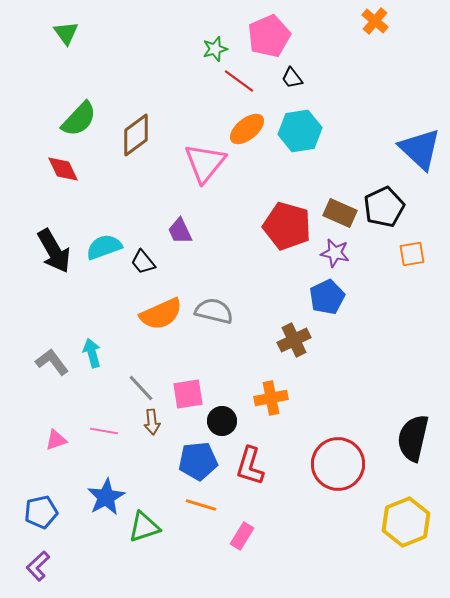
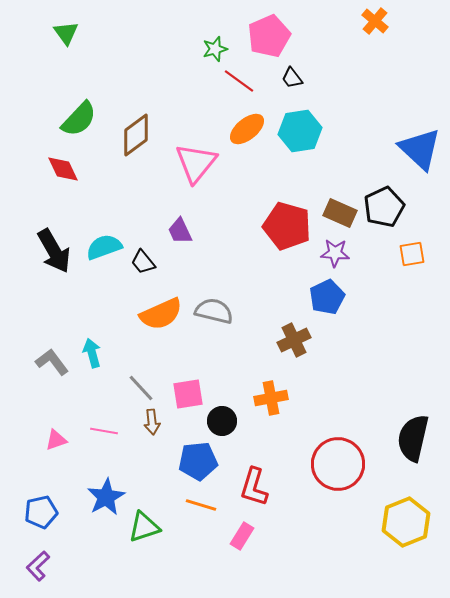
pink triangle at (205, 163): moved 9 px left
purple star at (335, 253): rotated 8 degrees counterclockwise
red L-shape at (250, 466): moved 4 px right, 21 px down
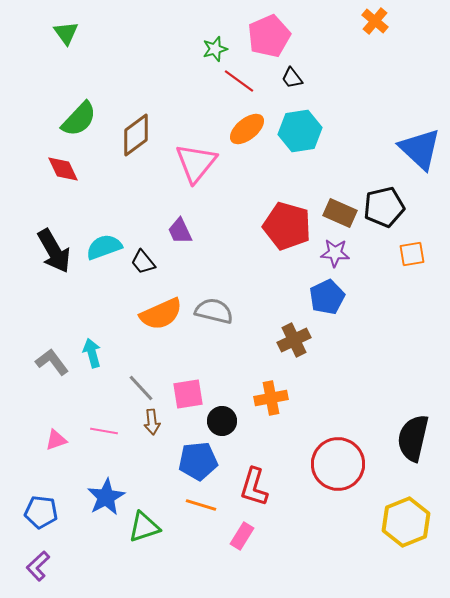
black pentagon at (384, 207): rotated 12 degrees clockwise
blue pentagon at (41, 512): rotated 20 degrees clockwise
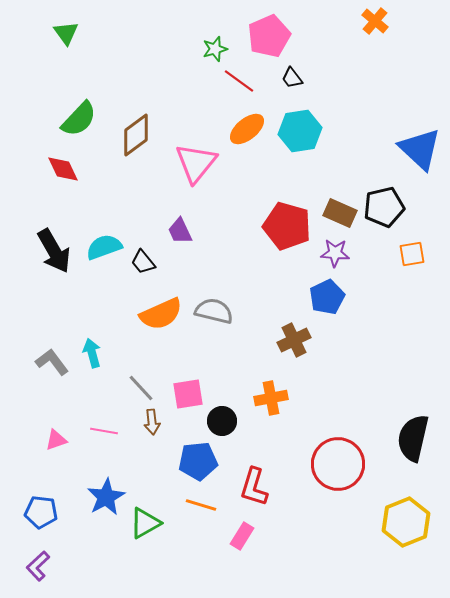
green triangle at (144, 527): moved 1 px right, 4 px up; rotated 12 degrees counterclockwise
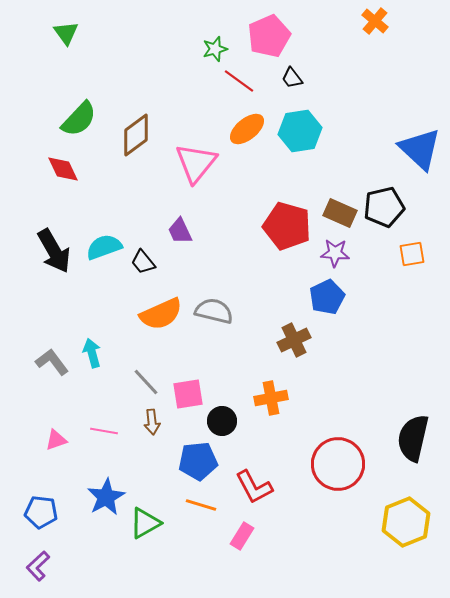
gray line at (141, 388): moved 5 px right, 6 px up
red L-shape at (254, 487): rotated 45 degrees counterclockwise
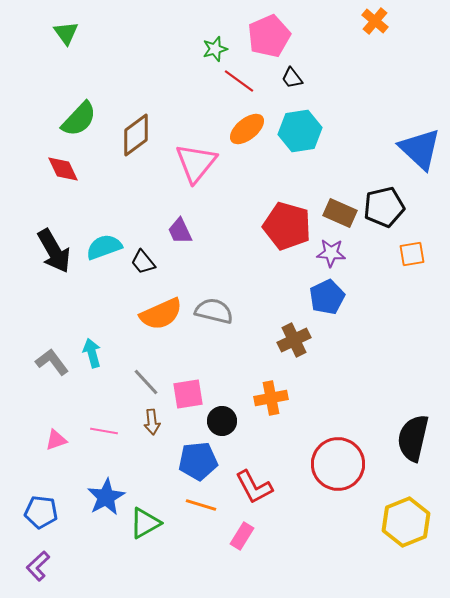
purple star at (335, 253): moved 4 px left
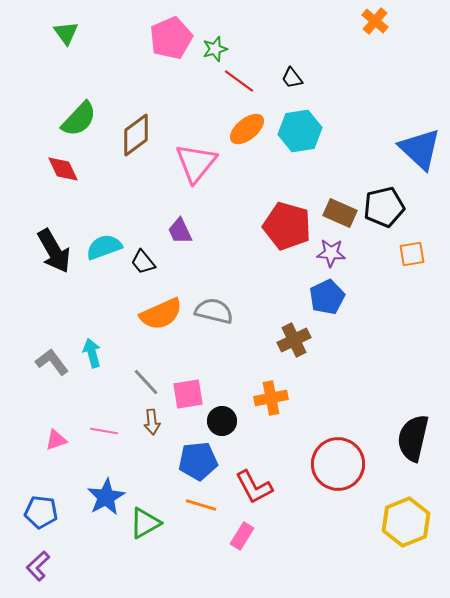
pink pentagon at (269, 36): moved 98 px left, 2 px down
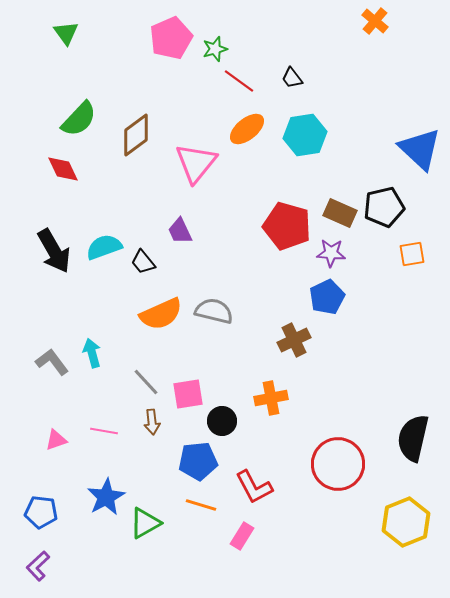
cyan hexagon at (300, 131): moved 5 px right, 4 px down
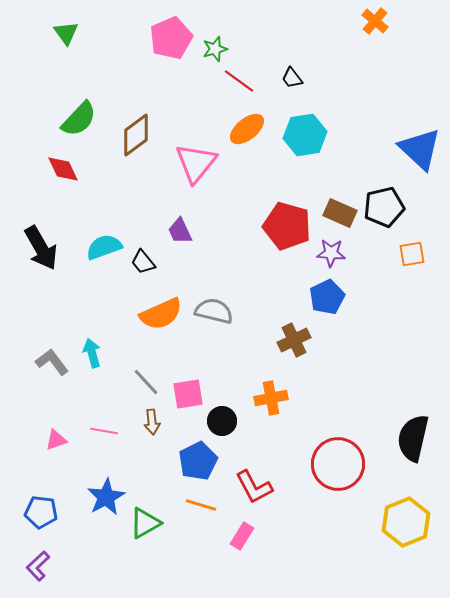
black arrow at (54, 251): moved 13 px left, 3 px up
blue pentagon at (198, 461): rotated 21 degrees counterclockwise
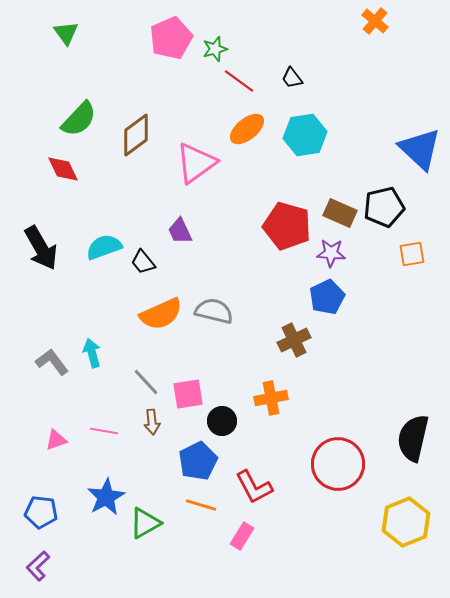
pink triangle at (196, 163): rotated 15 degrees clockwise
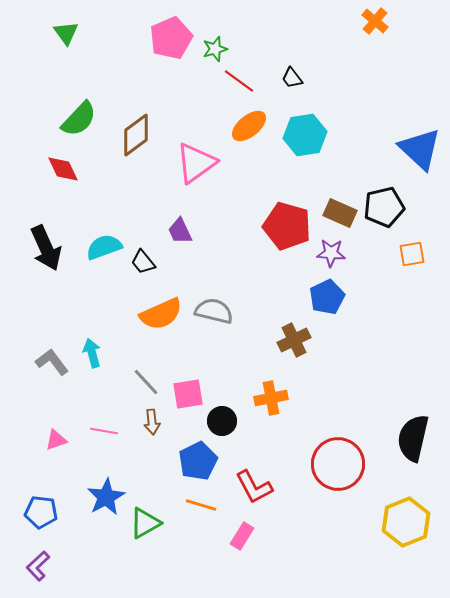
orange ellipse at (247, 129): moved 2 px right, 3 px up
black arrow at (41, 248): moved 5 px right; rotated 6 degrees clockwise
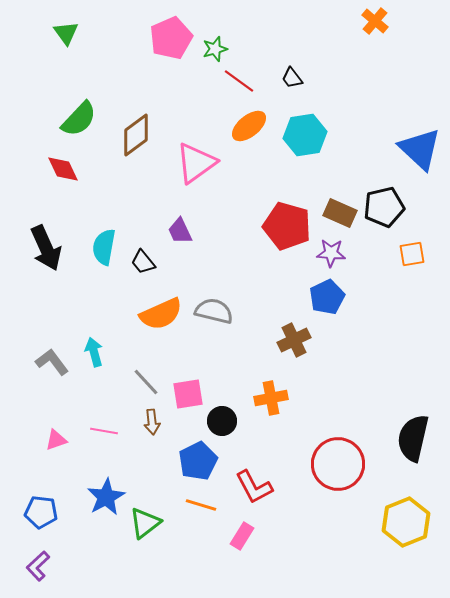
cyan semicircle at (104, 247): rotated 60 degrees counterclockwise
cyan arrow at (92, 353): moved 2 px right, 1 px up
green triangle at (145, 523): rotated 8 degrees counterclockwise
